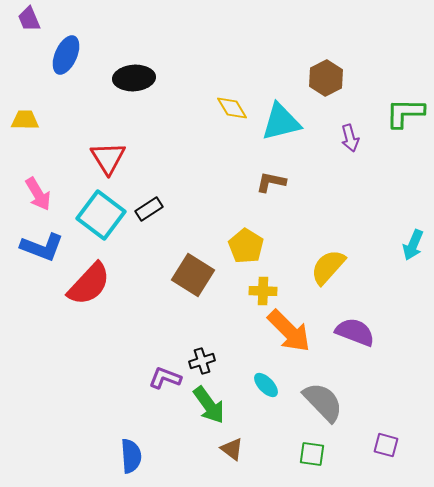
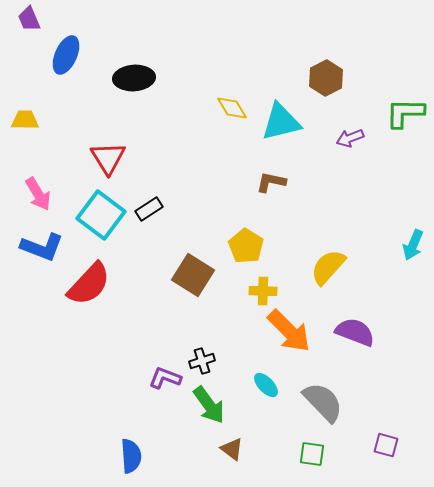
purple arrow: rotated 84 degrees clockwise
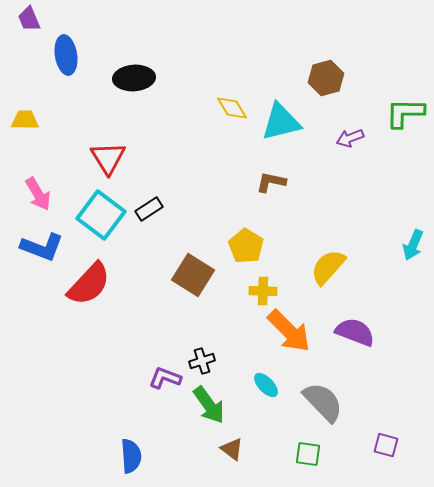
blue ellipse: rotated 33 degrees counterclockwise
brown hexagon: rotated 12 degrees clockwise
green square: moved 4 px left
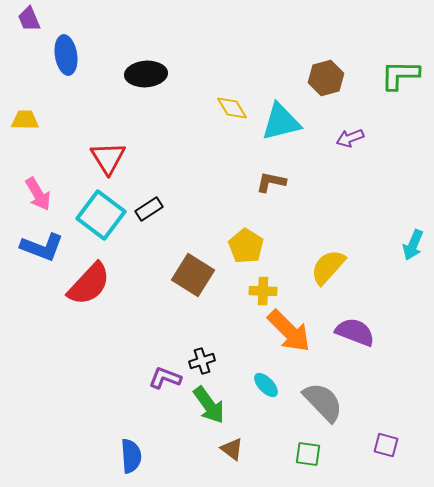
black ellipse: moved 12 px right, 4 px up
green L-shape: moved 5 px left, 38 px up
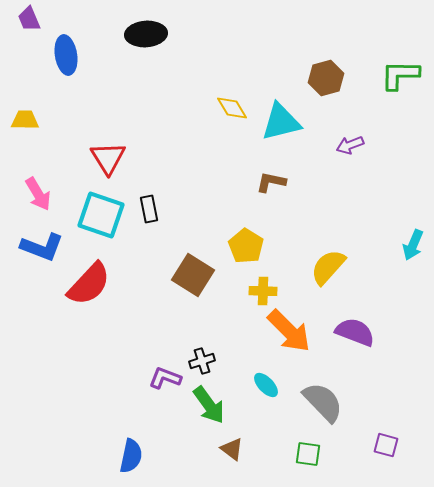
black ellipse: moved 40 px up
purple arrow: moved 7 px down
black rectangle: rotated 68 degrees counterclockwise
cyan square: rotated 18 degrees counterclockwise
blue semicircle: rotated 16 degrees clockwise
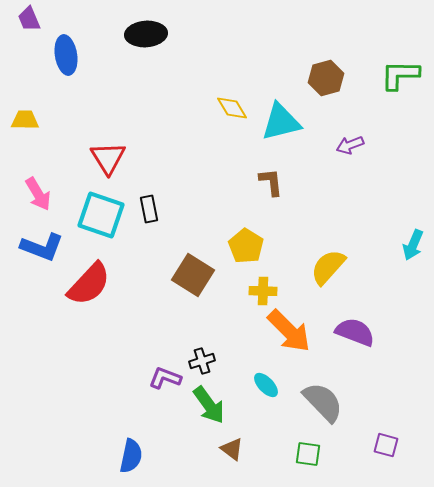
brown L-shape: rotated 72 degrees clockwise
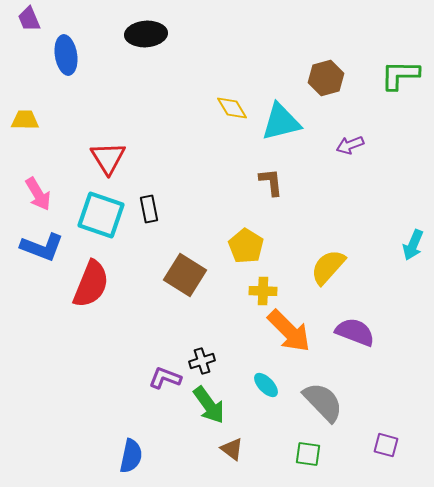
brown square: moved 8 px left
red semicircle: moved 2 px right; rotated 21 degrees counterclockwise
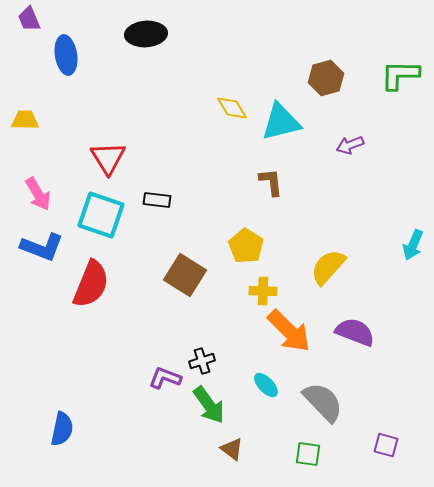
black rectangle: moved 8 px right, 9 px up; rotated 72 degrees counterclockwise
blue semicircle: moved 69 px left, 27 px up
